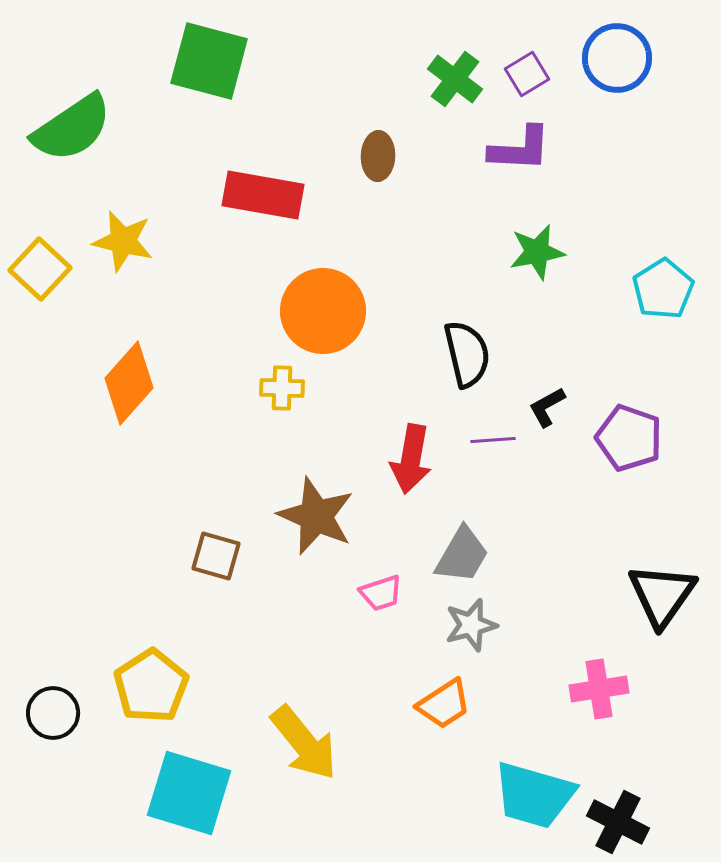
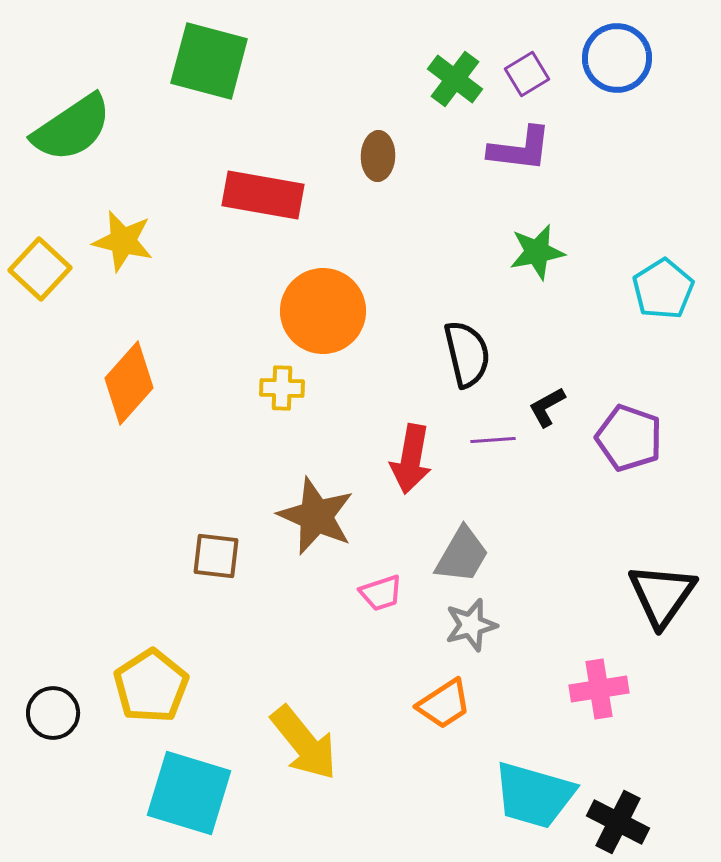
purple L-shape: rotated 4 degrees clockwise
brown square: rotated 9 degrees counterclockwise
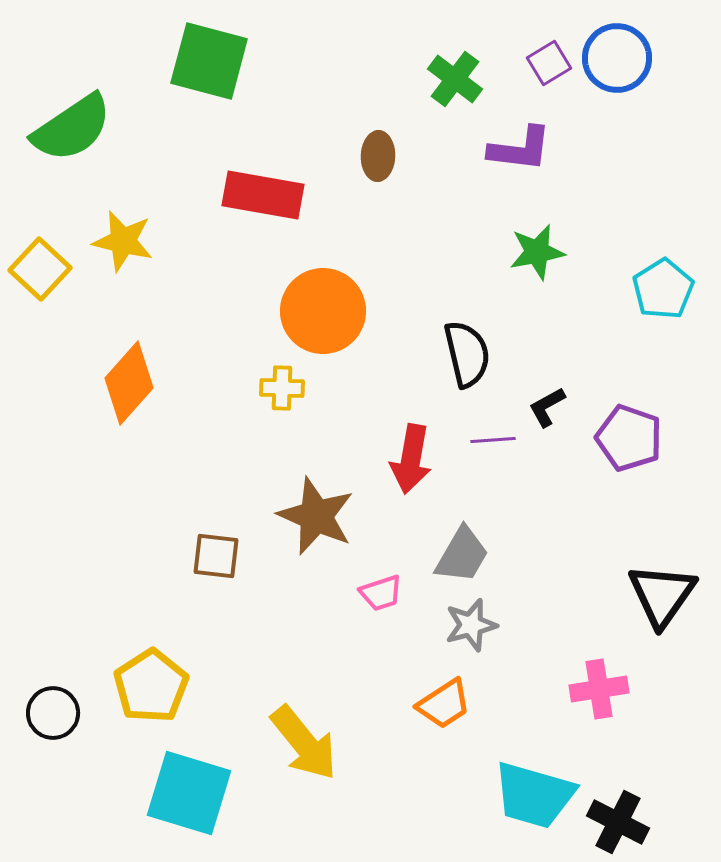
purple square: moved 22 px right, 11 px up
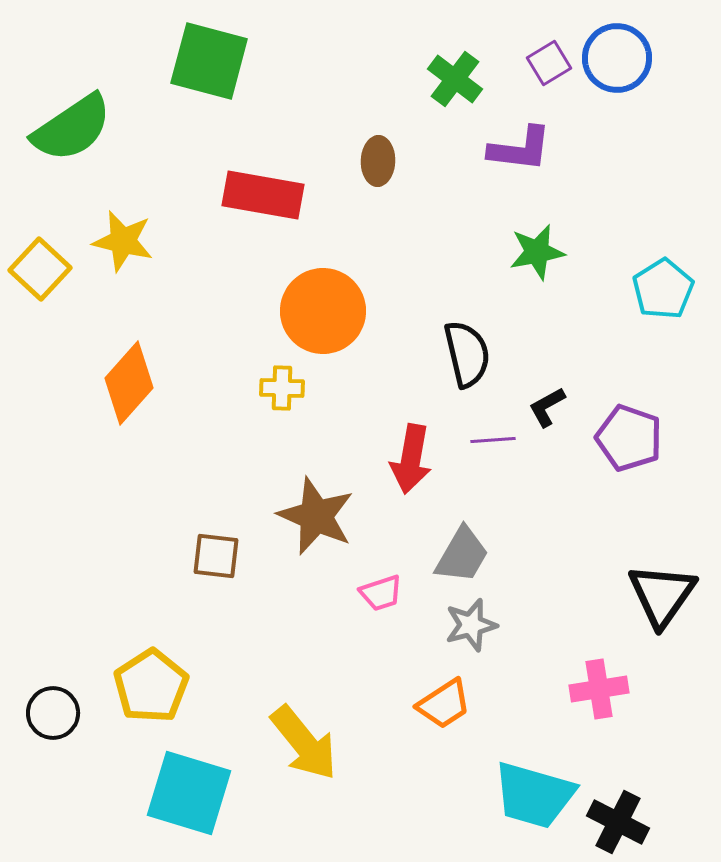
brown ellipse: moved 5 px down
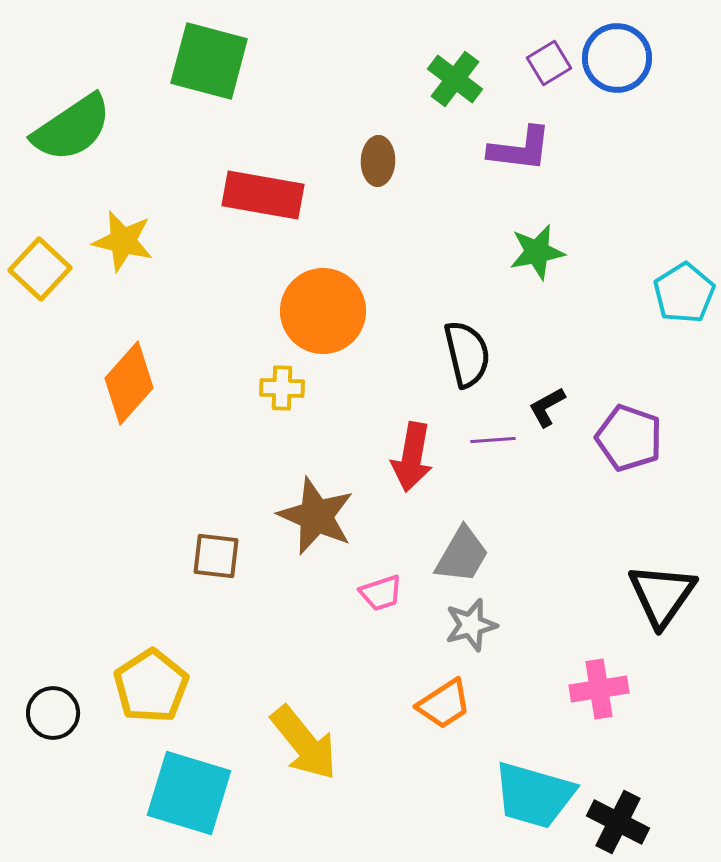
cyan pentagon: moved 21 px right, 4 px down
red arrow: moved 1 px right, 2 px up
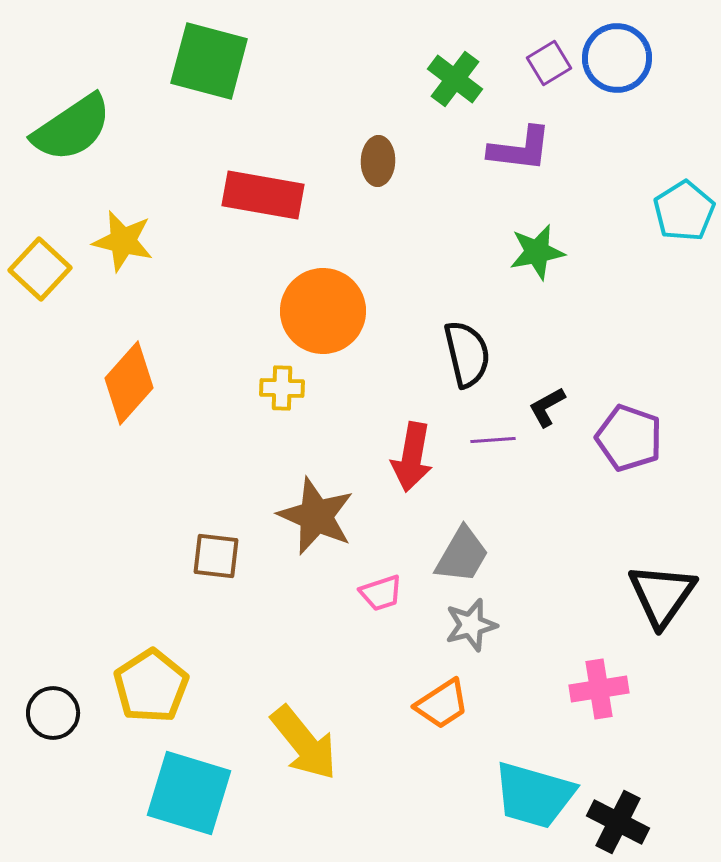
cyan pentagon: moved 82 px up
orange trapezoid: moved 2 px left
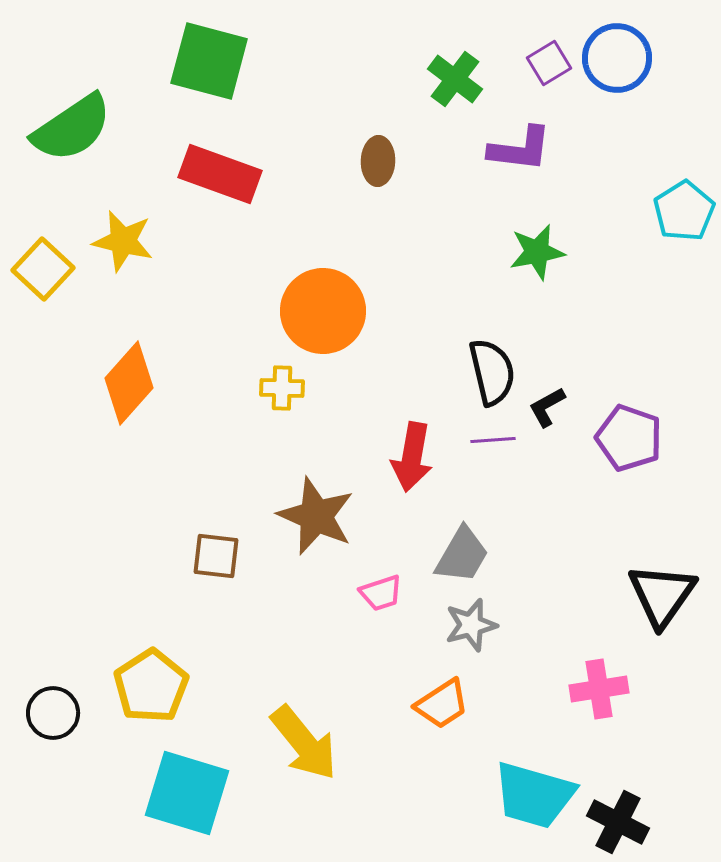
red rectangle: moved 43 px left, 21 px up; rotated 10 degrees clockwise
yellow square: moved 3 px right
black semicircle: moved 25 px right, 18 px down
cyan square: moved 2 px left
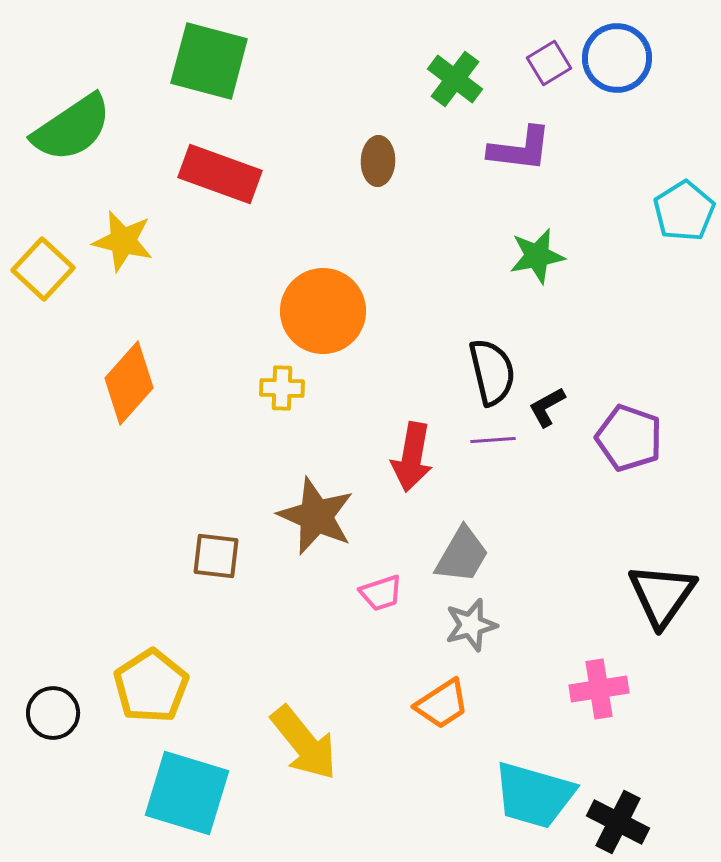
green star: moved 4 px down
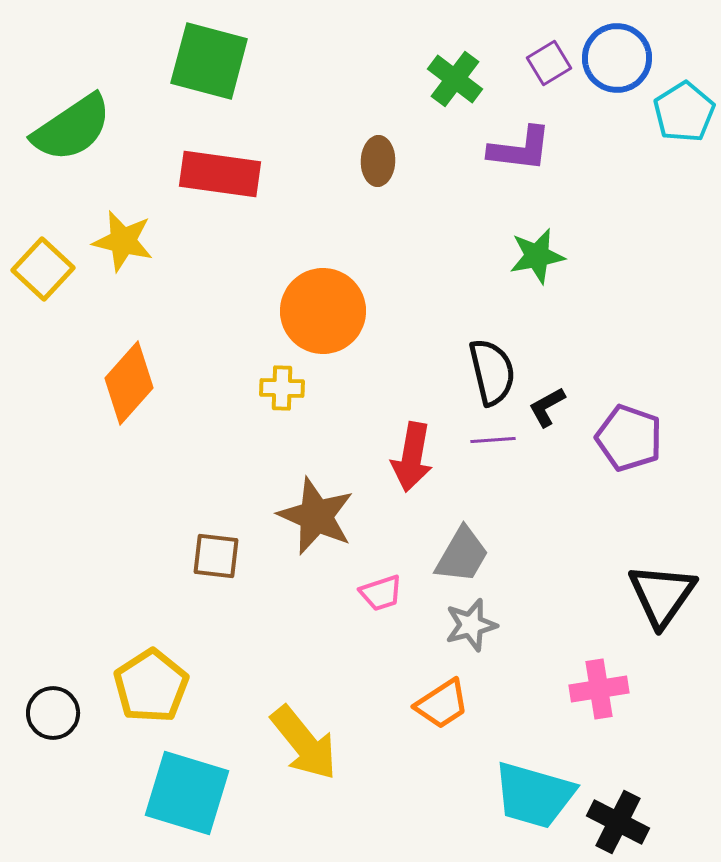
red rectangle: rotated 12 degrees counterclockwise
cyan pentagon: moved 99 px up
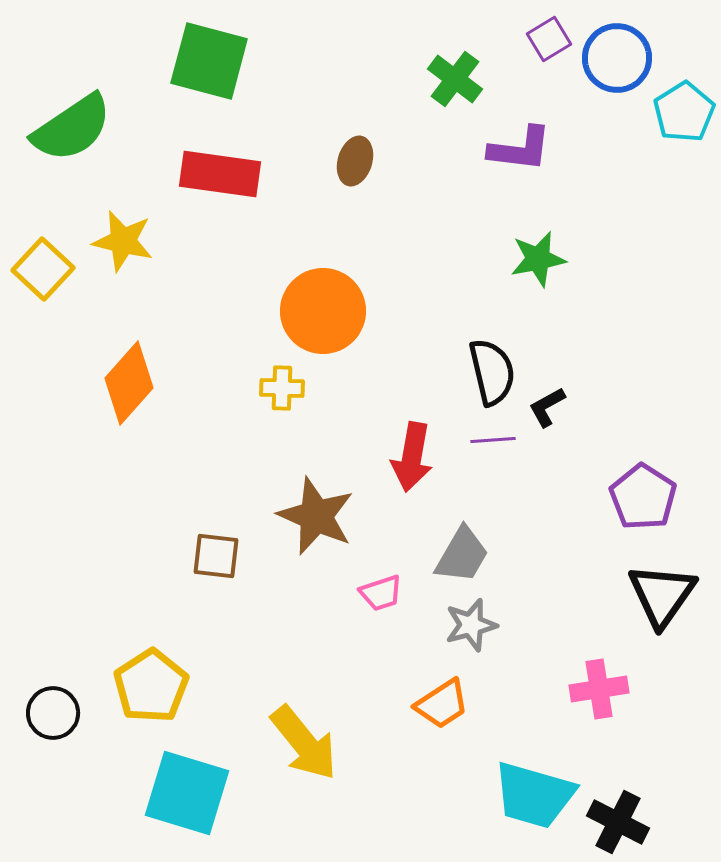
purple square: moved 24 px up
brown ellipse: moved 23 px left; rotated 15 degrees clockwise
green star: moved 1 px right, 3 px down
purple pentagon: moved 14 px right, 59 px down; rotated 14 degrees clockwise
